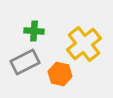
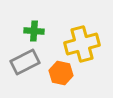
yellow cross: moved 2 px left; rotated 24 degrees clockwise
orange hexagon: moved 1 px right, 1 px up
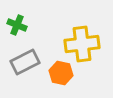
green cross: moved 17 px left, 6 px up; rotated 18 degrees clockwise
yellow cross: rotated 8 degrees clockwise
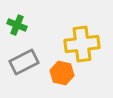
gray rectangle: moved 1 px left
orange hexagon: moved 1 px right
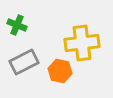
yellow cross: moved 1 px up
orange hexagon: moved 2 px left, 2 px up
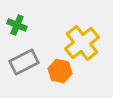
yellow cross: rotated 32 degrees counterclockwise
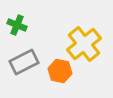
yellow cross: moved 2 px right, 1 px down
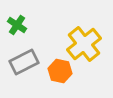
green cross: rotated 12 degrees clockwise
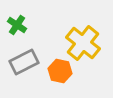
yellow cross: moved 1 px left, 1 px up; rotated 12 degrees counterclockwise
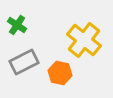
yellow cross: moved 1 px right, 3 px up
orange hexagon: moved 2 px down
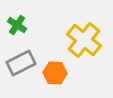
gray rectangle: moved 3 px left, 1 px down
orange hexagon: moved 5 px left; rotated 10 degrees counterclockwise
